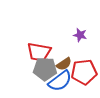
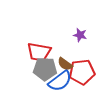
brown semicircle: moved 1 px right; rotated 70 degrees clockwise
red pentagon: moved 2 px left
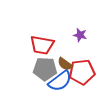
red trapezoid: moved 3 px right, 7 px up
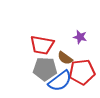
purple star: moved 2 px down
brown semicircle: moved 6 px up
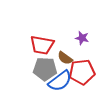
purple star: moved 2 px right, 1 px down
